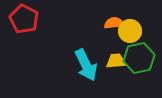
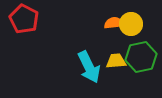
yellow circle: moved 1 px right, 7 px up
green hexagon: moved 2 px right, 1 px up
cyan arrow: moved 3 px right, 2 px down
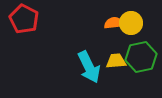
yellow circle: moved 1 px up
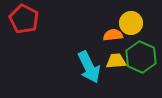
orange semicircle: moved 1 px left, 12 px down
green hexagon: rotated 24 degrees counterclockwise
